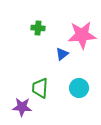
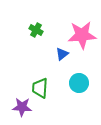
green cross: moved 2 px left, 2 px down; rotated 24 degrees clockwise
cyan circle: moved 5 px up
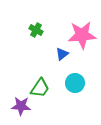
cyan circle: moved 4 px left
green trapezoid: rotated 150 degrees counterclockwise
purple star: moved 1 px left, 1 px up
